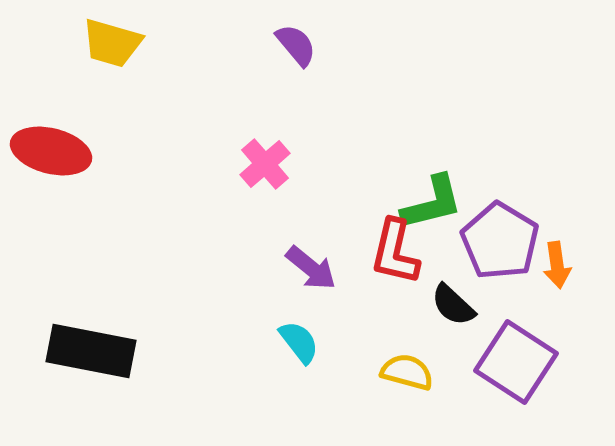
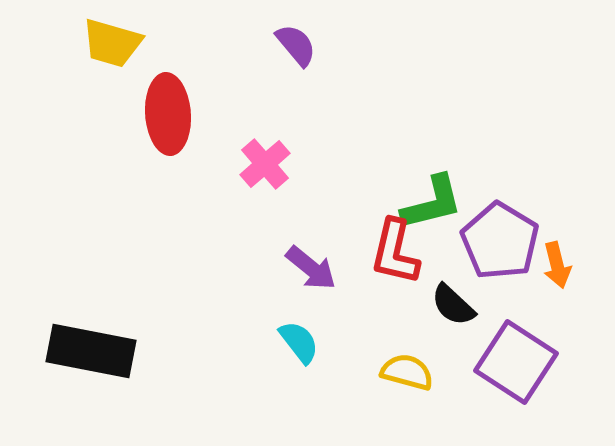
red ellipse: moved 117 px right, 37 px up; rotated 72 degrees clockwise
orange arrow: rotated 6 degrees counterclockwise
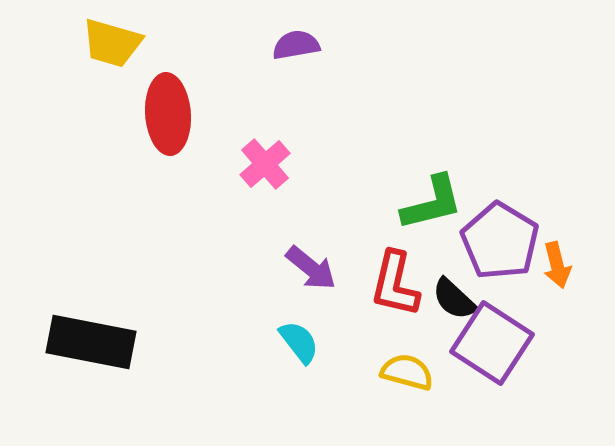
purple semicircle: rotated 60 degrees counterclockwise
red L-shape: moved 32 px down
black semicircle: moved 1 px right, 6 px up
black rectangle: moved 9 px up
purple square: moved 24 px left, 19 px up
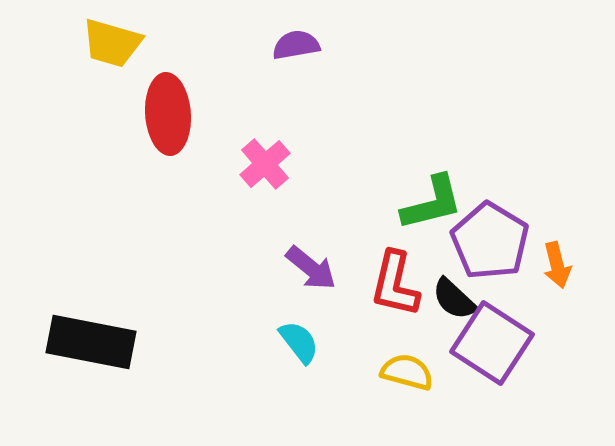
purple pentagon: moved 10 px left
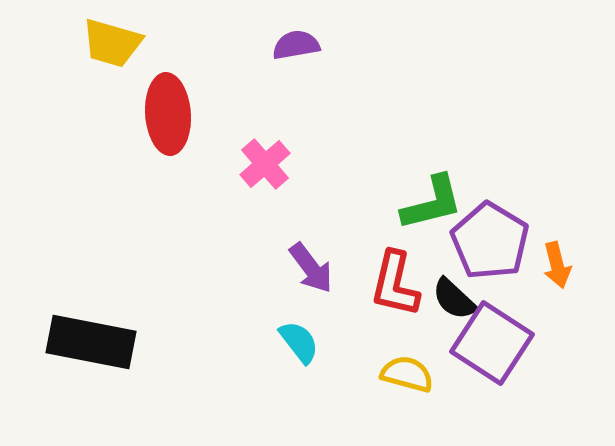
purple arrow: rotated 14 degrees clockwise
yellow semicircle: moved 2 px down
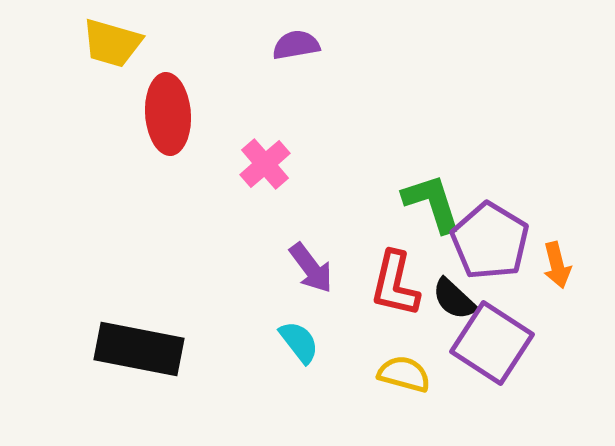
green L-shape: rotated 94 degrees counterclockwise
black rectangle: moved 48 px right, 7 px down
yellow semicircle: moved 3 px left
